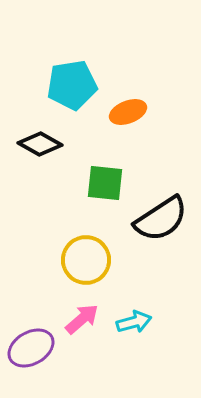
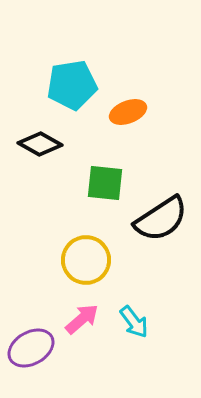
cyan arrow: rotated 68 degrees clockwise
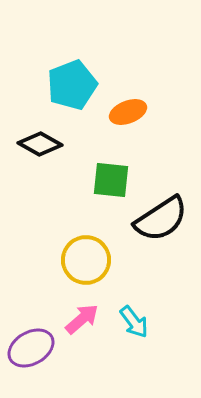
cyan pentagon: rotated 12 degrees counterclockwise
green square: moved 6 px right, 3 px up
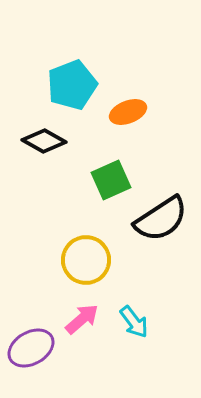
black diamond: moved 4 px right, 3 px up
green square: rotated 30 degrees counterclockwise
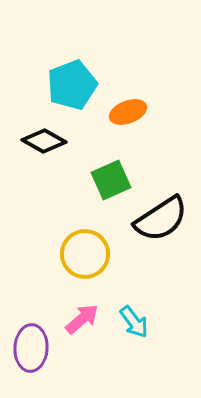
yellow circle: moved 1 px left, 6 px up
purple ellipse: rotated 57 degrees counterclockwise
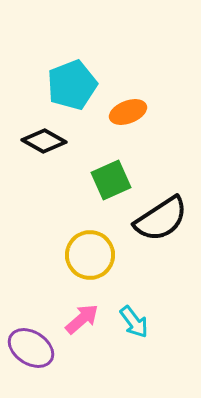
yellow circle: moved 5 px right, 1 px down
purple ellipse: rotated 60 degrees counterclockwise
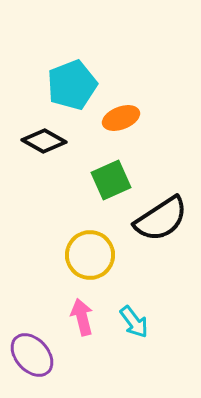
orange ellipse: moved 7 px left, 6 px down
pink arrow: moved 2 px up; rotated 63 degrees counterclockwise
purple ellipse: moved 1 px right, 7 px down; rotated 15 degrees clockwise
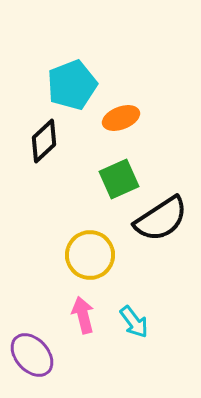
black diamond: rotated 72 degrees counterclockwise
green square: moved 8 px right, 1 px up
pink arrow: moved 1 px right, 2 px up
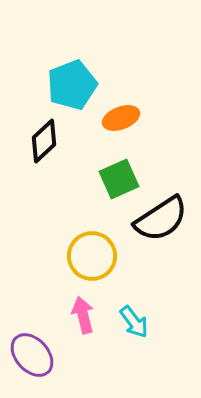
yellow circle: moved 2 px right, 1 px down
